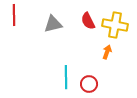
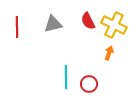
red line: moved 3 px right, 12 px down
yellow cross: moved 1 px left; rotated 15 degrees clockwise
orange arrow: moved 2 px right, 1 px down
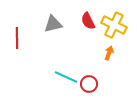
red line: moved 11 px down
cyan line: rotated 65 degrees counterclockwise
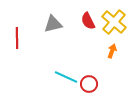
yellow cross: moved 3 px up; rotated 15 degrees clockwise
orange arrow: moved 3 px right, 2 px up
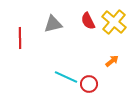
red line: moved 3 px right
orange arrow: moved 10 px down; rotated 32 degrees clockwise
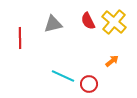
cyan line: moved 3 px left, 1 px up
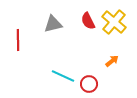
red line: moved 2 px left, 2 px down
